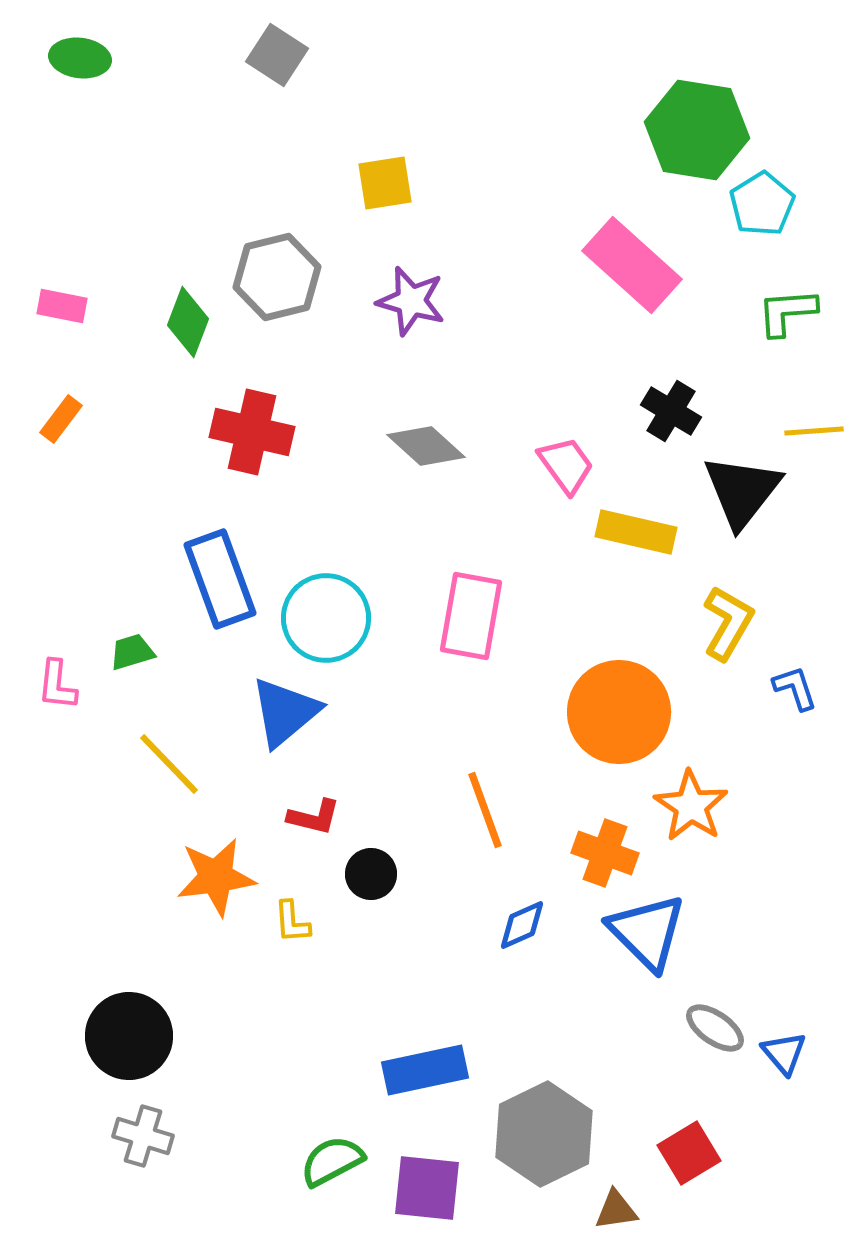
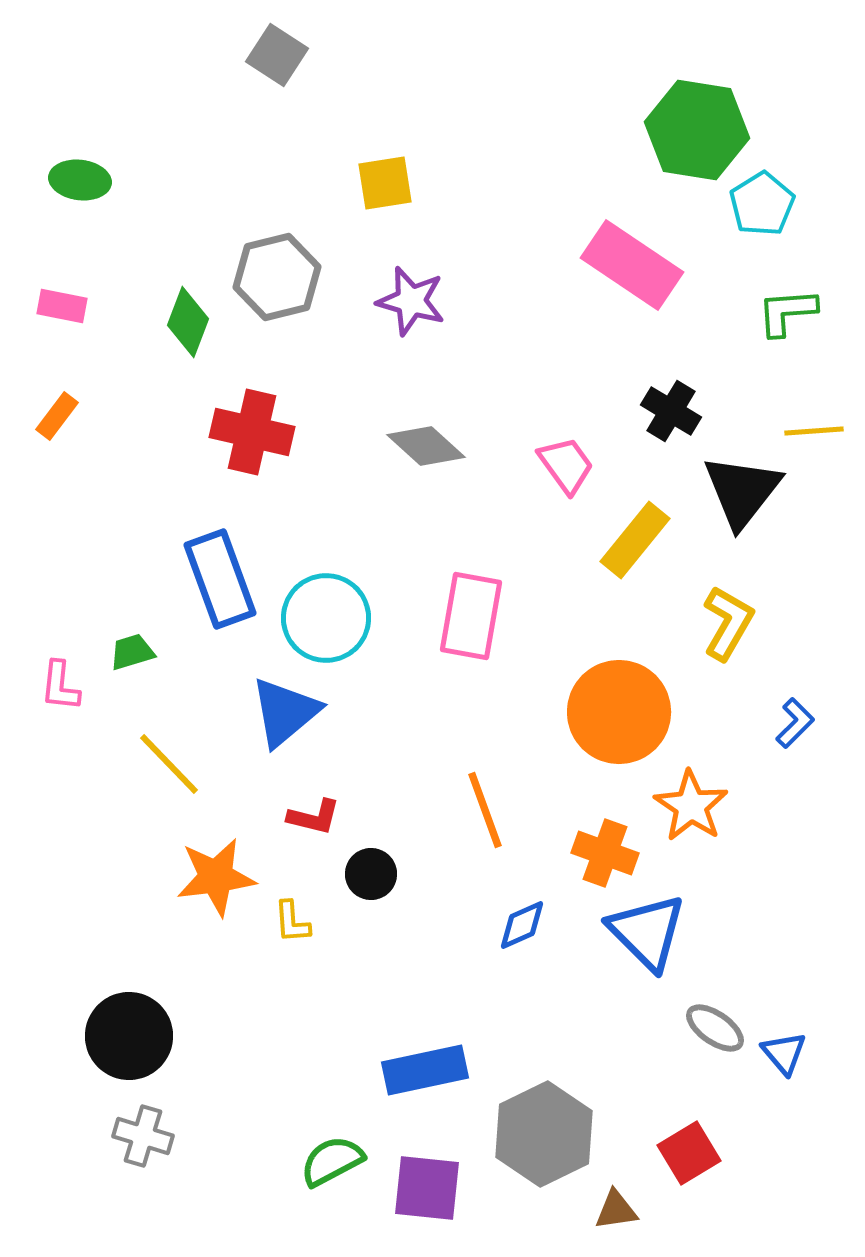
green ellipse at (80, 58): moved 122 px down
pink rectangle at (632, 265): rotated 8 degrees counterclockwise
orange rectangle at (61, 419): moved 4 px left, 3 px up
yellow rectangle at (636, 532): moved 1 px left, 8 px down; rotated 64 degrees counterclockwise
pink L-shape at (57, 685): moved 3 px right, 1 px down
blue L-shape at (795, 688): moved 35 px down; rotated 63 degrees clockwise
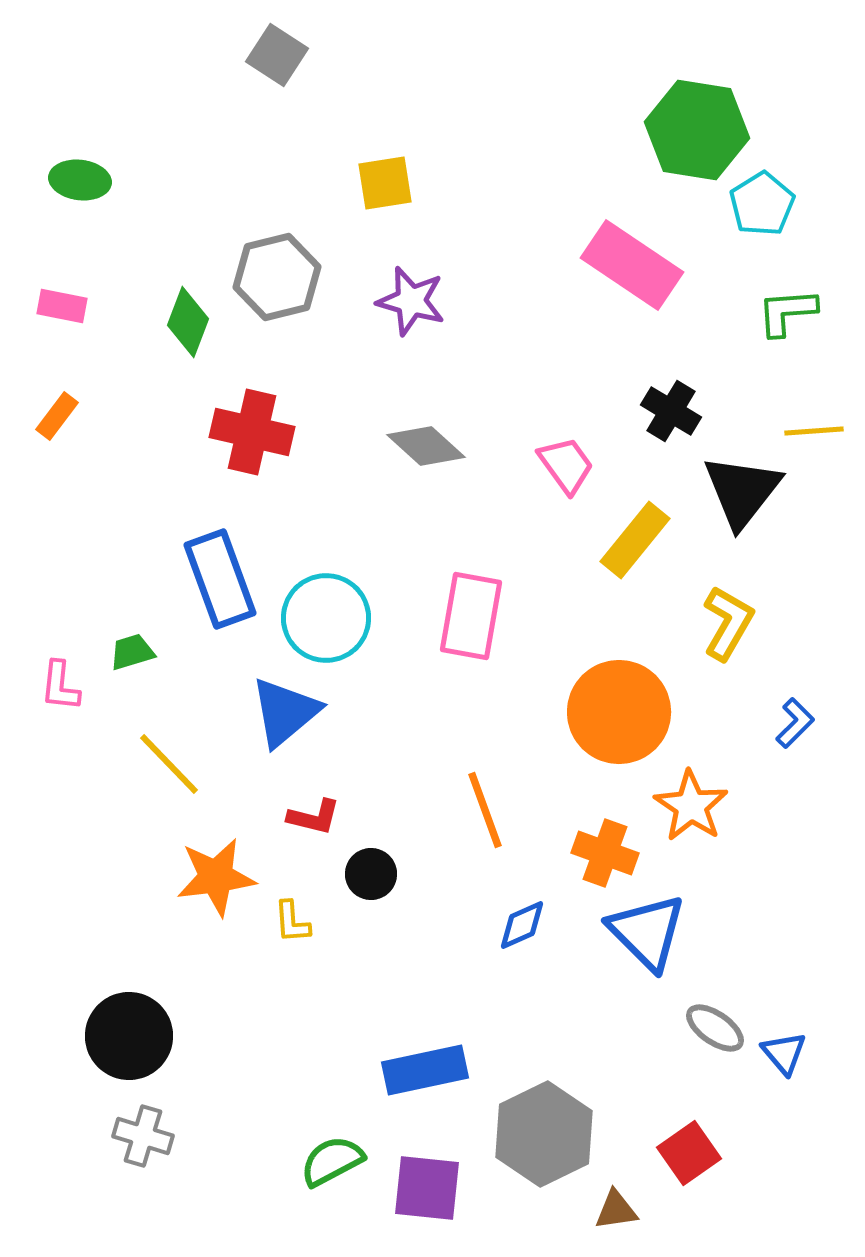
red square at (689, 1153): rotated 4 degrees counterclockwise
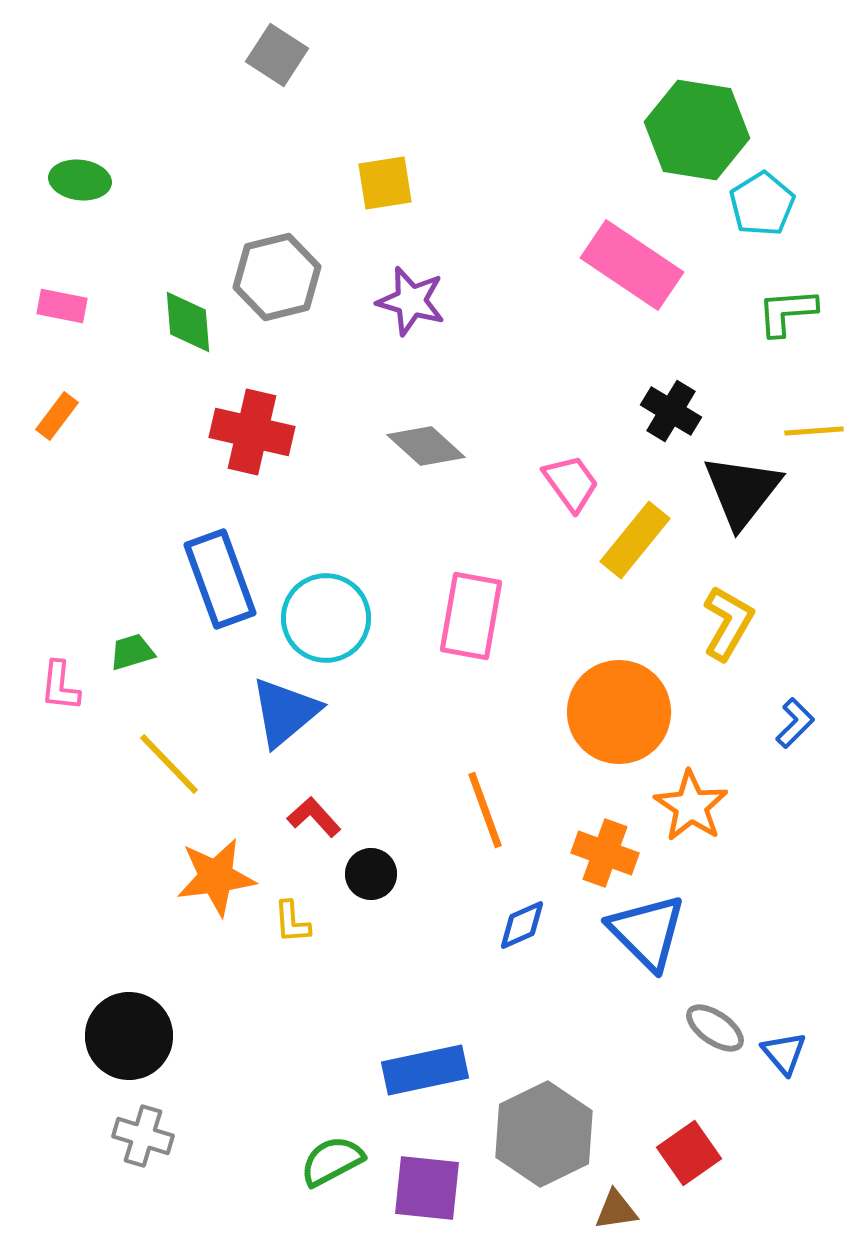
green diamond at (188, 322): rotated 26 degrees counterclockwise
pink trapezoid at (566, 465): moved 5 px right, 18 px down
red L-shape at (314, 817): rotated 146 degrees counterclockwise
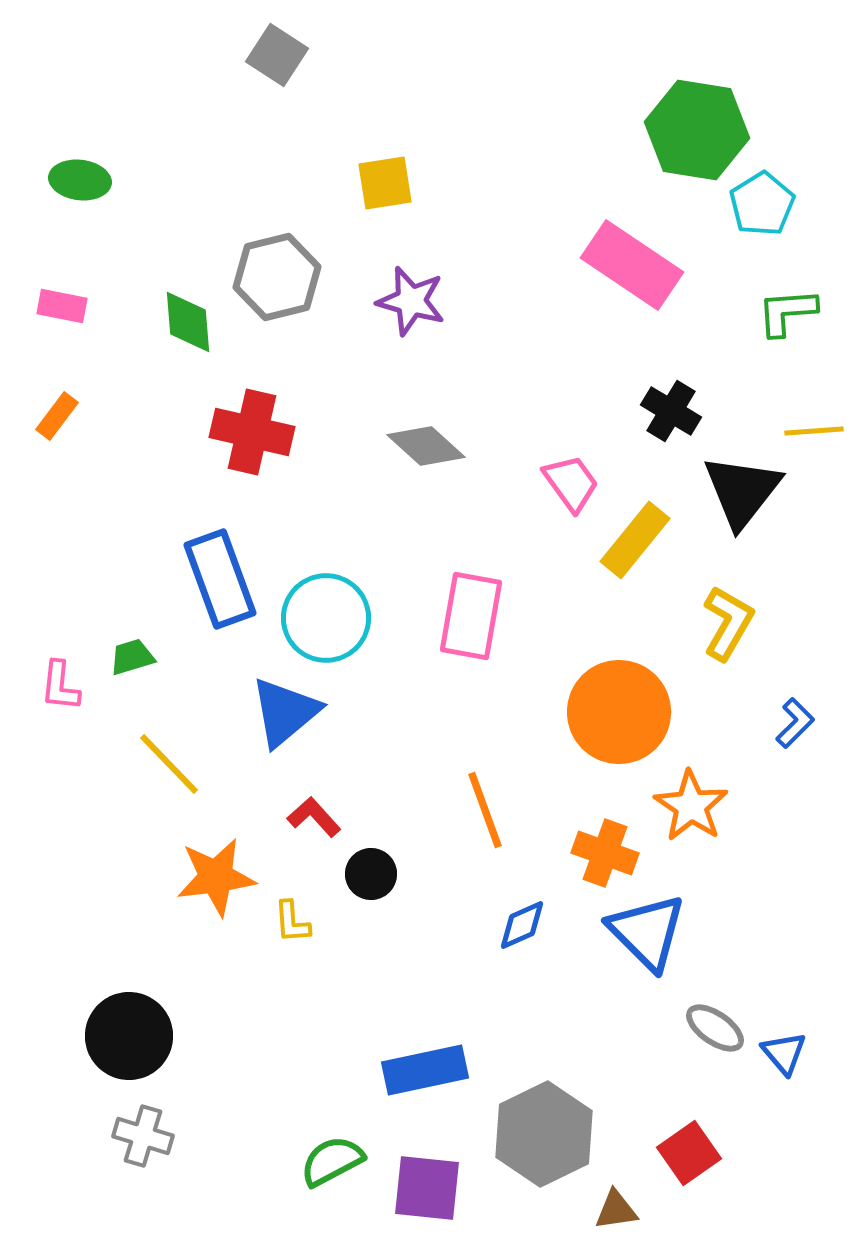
green trapezoid at (132, 652): moved 5 px down
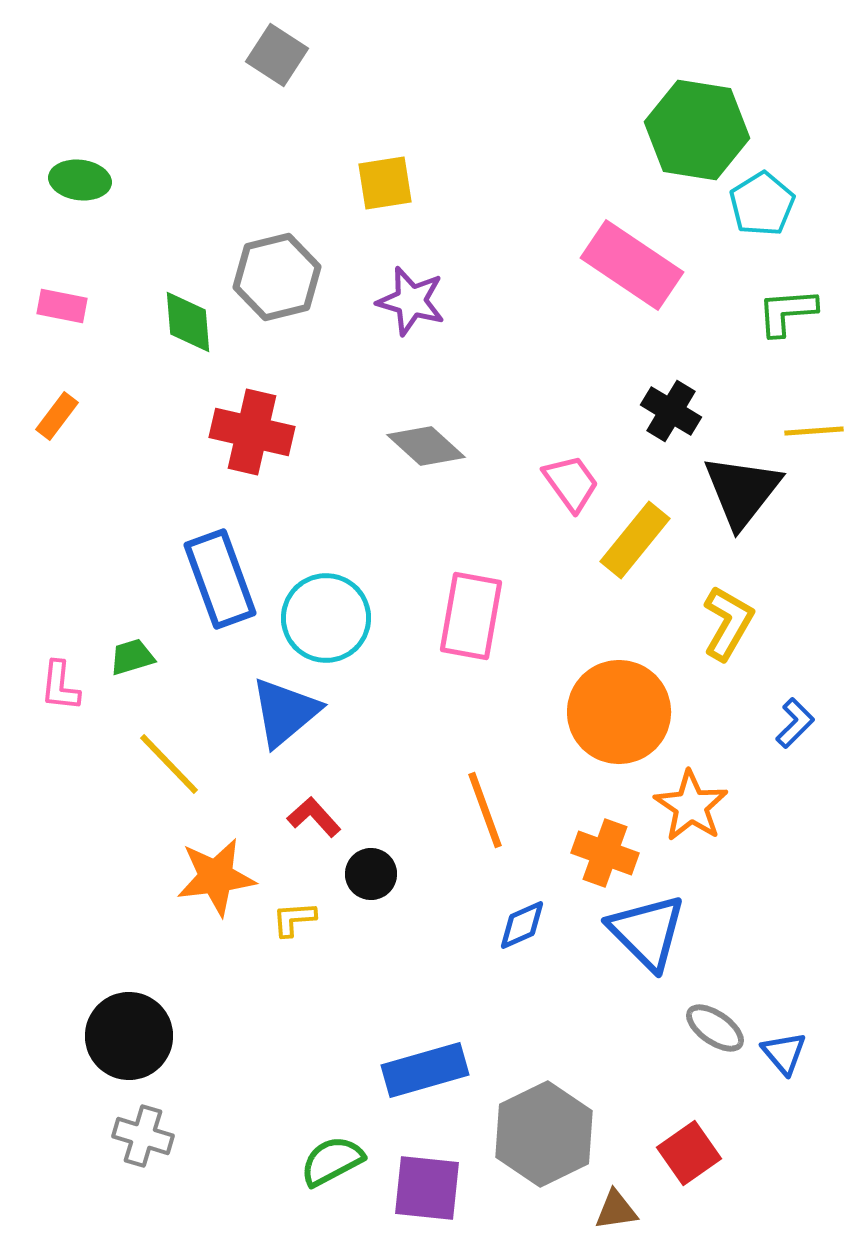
yellow L-shape at (292, 922): moved 2 px right, 3 px up; rotated 90 degrees clockwise
blue rectangle at (425, 1070): rotated 4 degrees counterclockwise
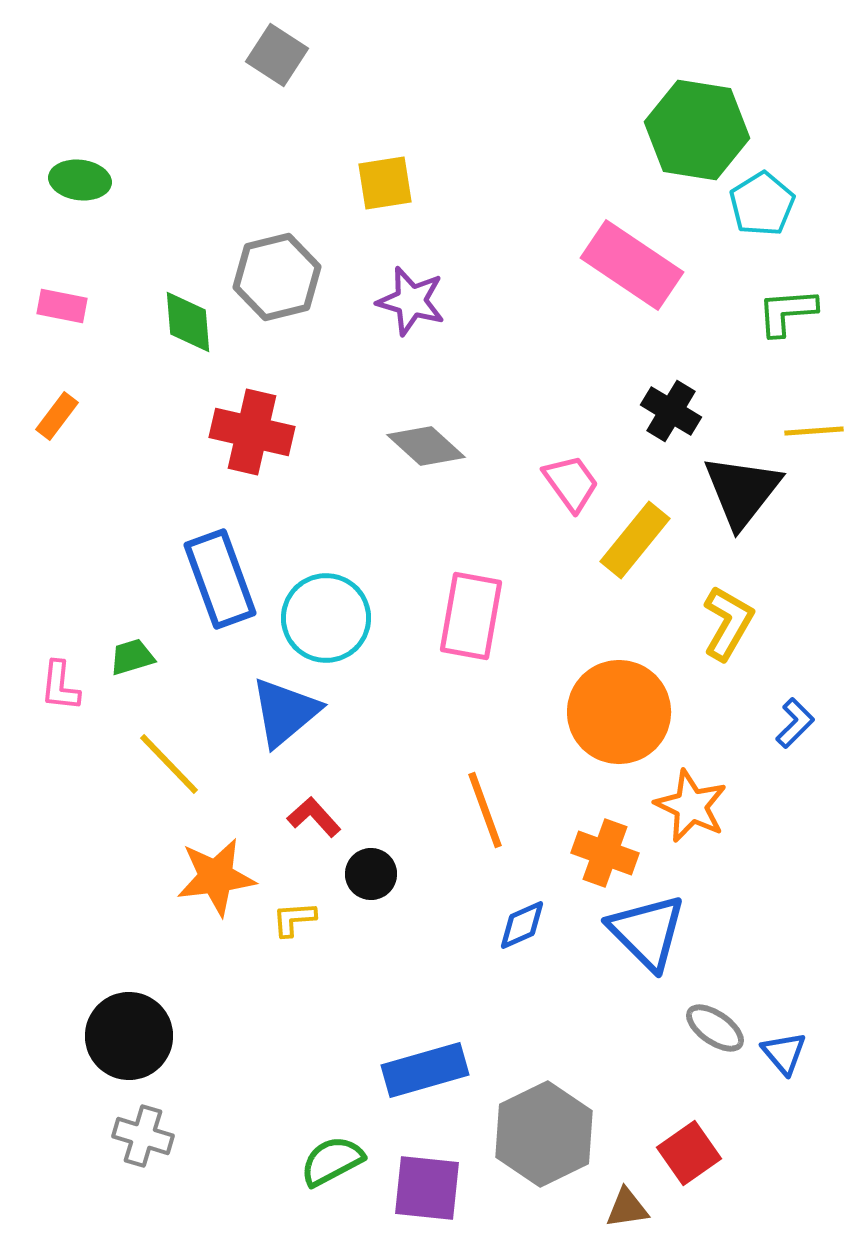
orange star at (691, 806): rotated 8 degrees counterclockwise
brown triangle at (616, 1210): moved 11 px right, 2 px up
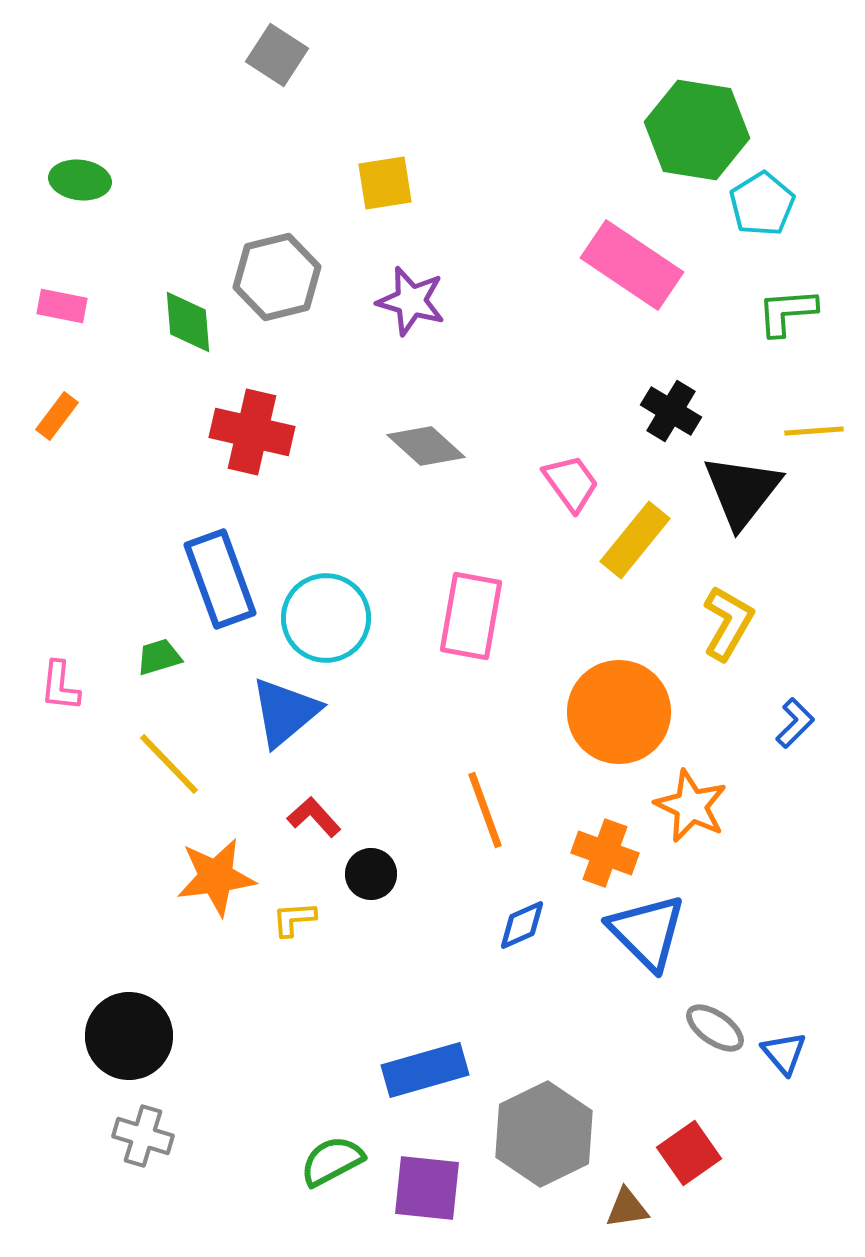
green trapezoid at (132, 657): moved 27 px right
